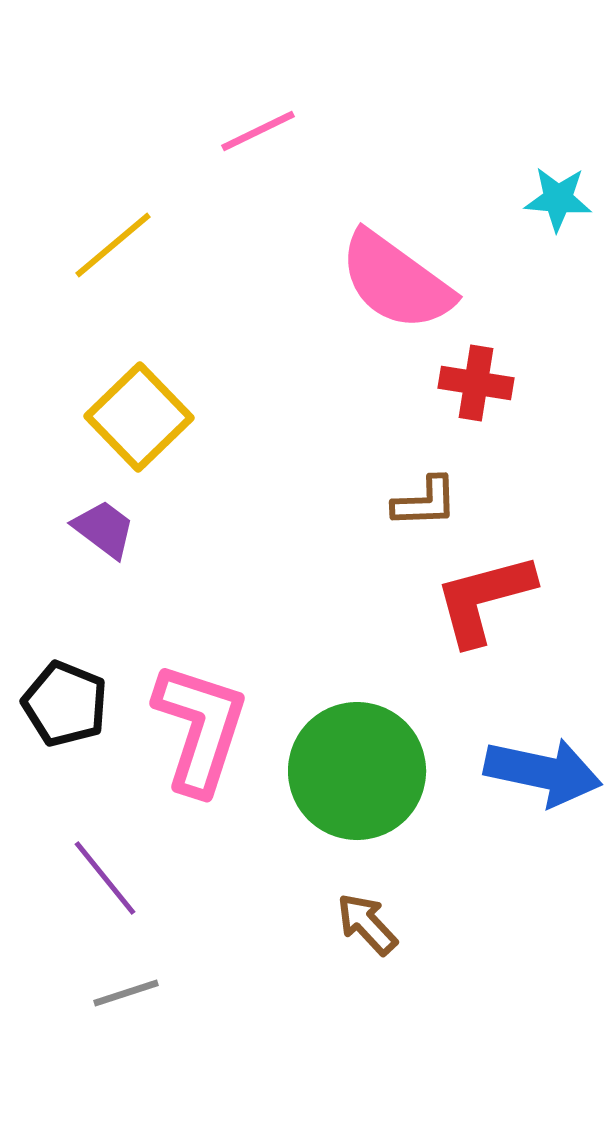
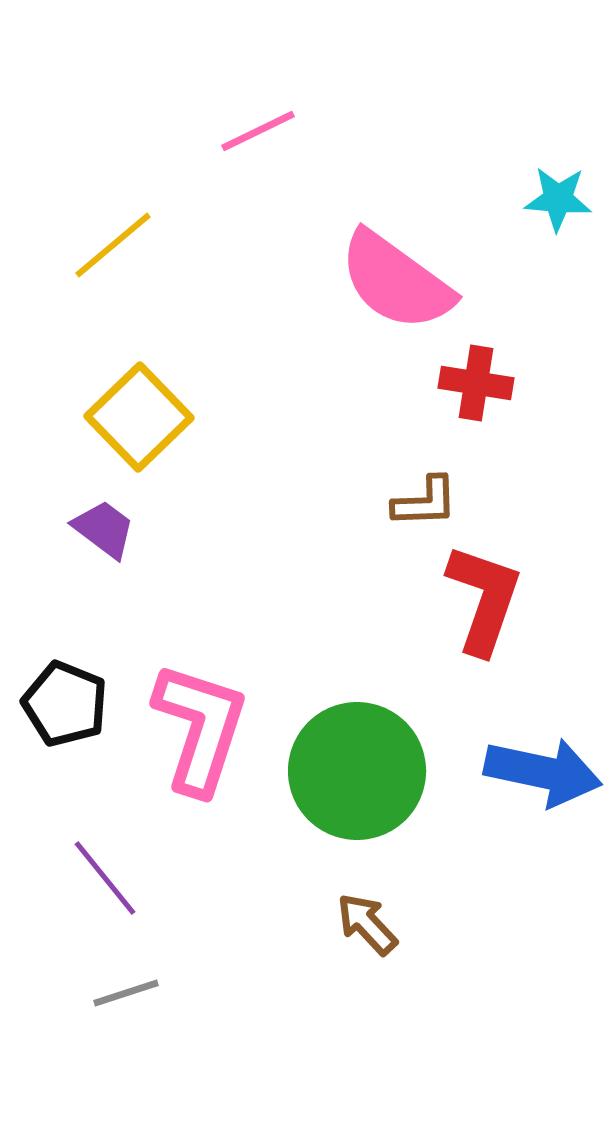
red L-shape: rotated 124 degrees clockwise
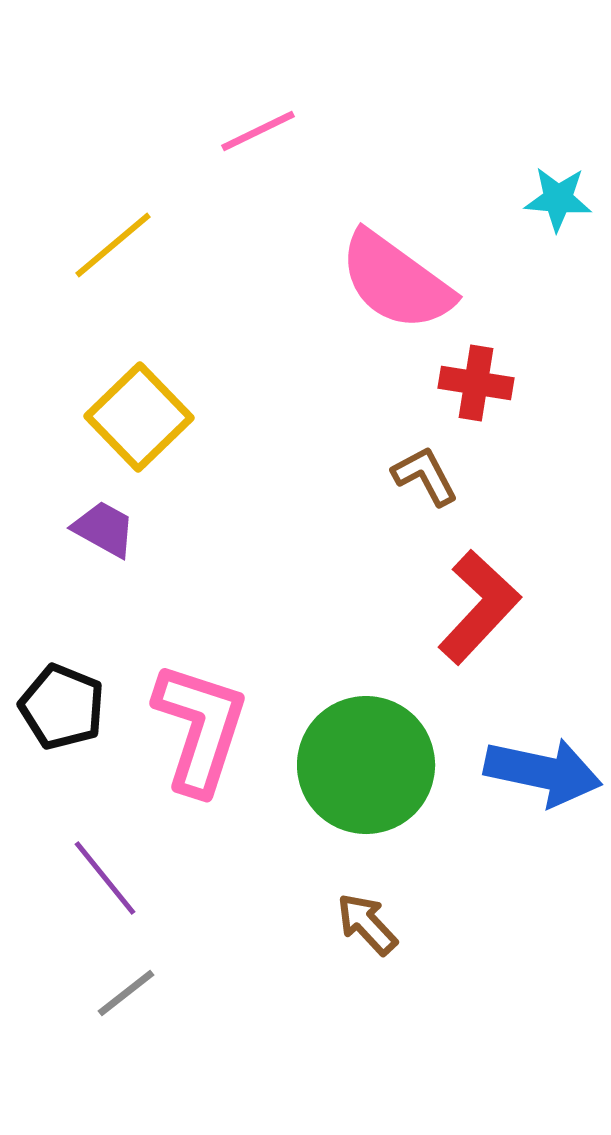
brown L-shape: moved 26 px up; rotated 116 degrees counterclockwise
purple trapezoid: rotated 8 degrees counterclockwise
red L-shape: moved 5 px left, 8 px down; rotated 24 degrees clockwise
black pentagon: moved 3 px left, 3 px down
green circle: moved 9 px right, 6 px up
gray line: rotated 20 degrees counterclockwise
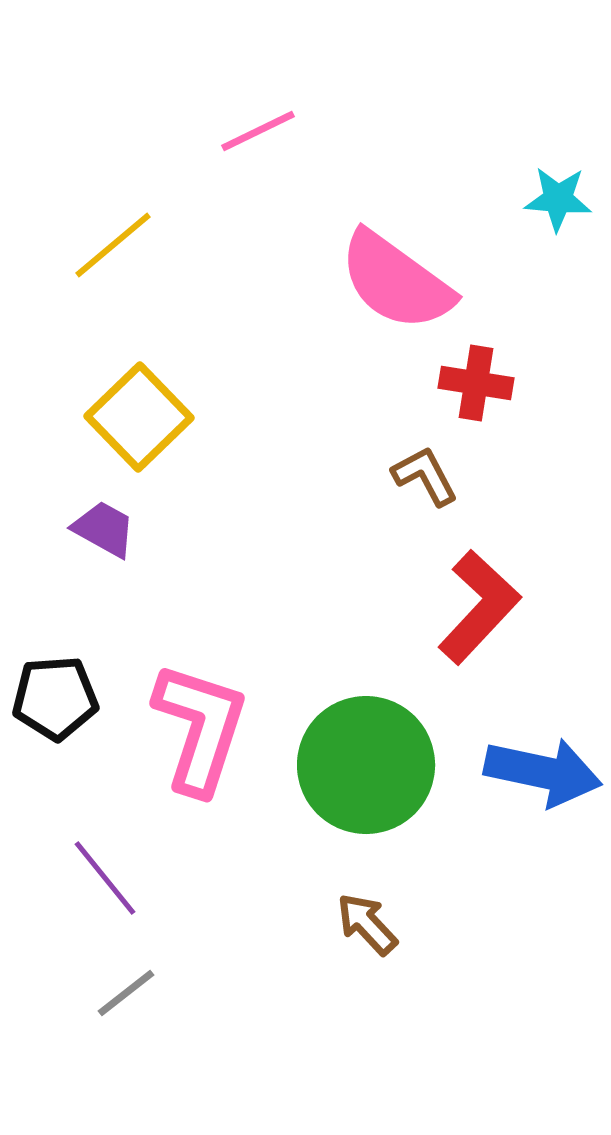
black pentagon: moved 7 px left, 9 px up; rotated 26 degrees counterclockwise
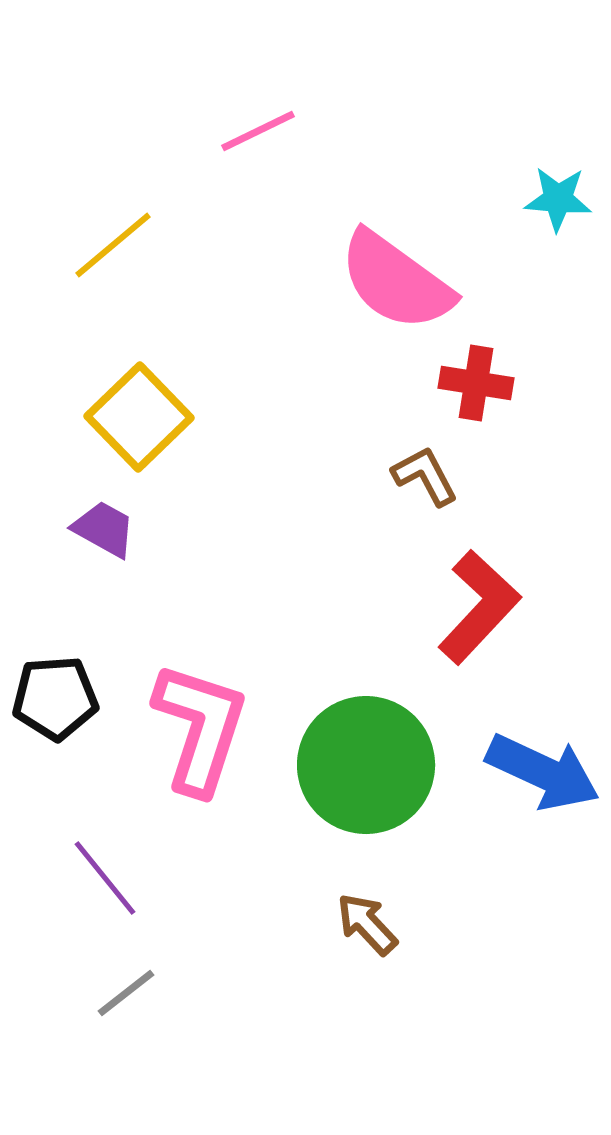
blue arrow: rotated 13 degrees clockwise
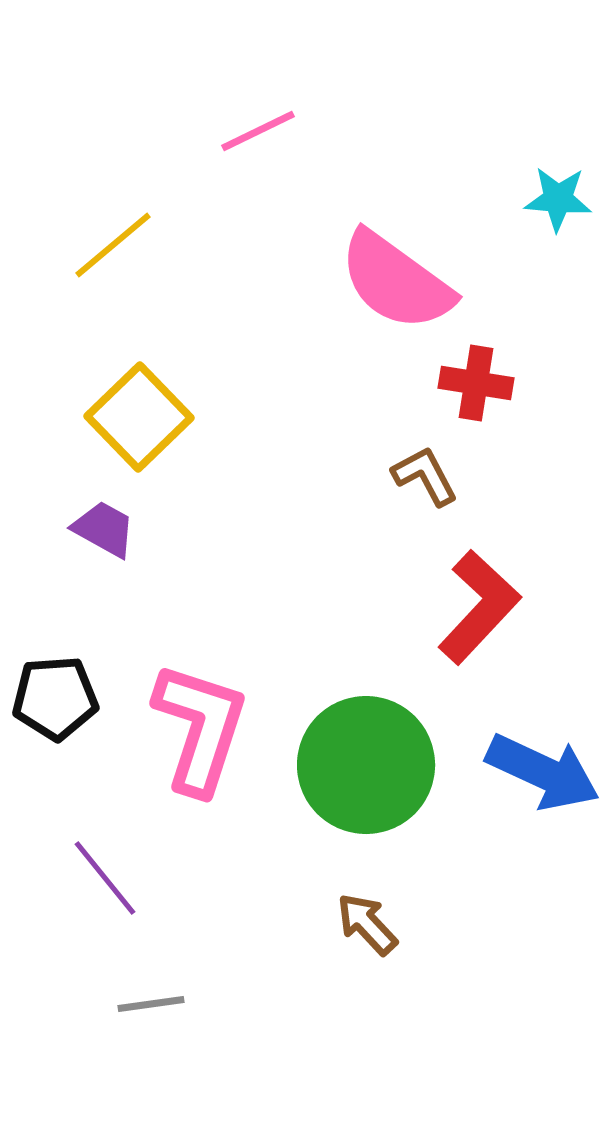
gray line: moved 25 px right, 11 px down; rotated 30 degrees clockwise
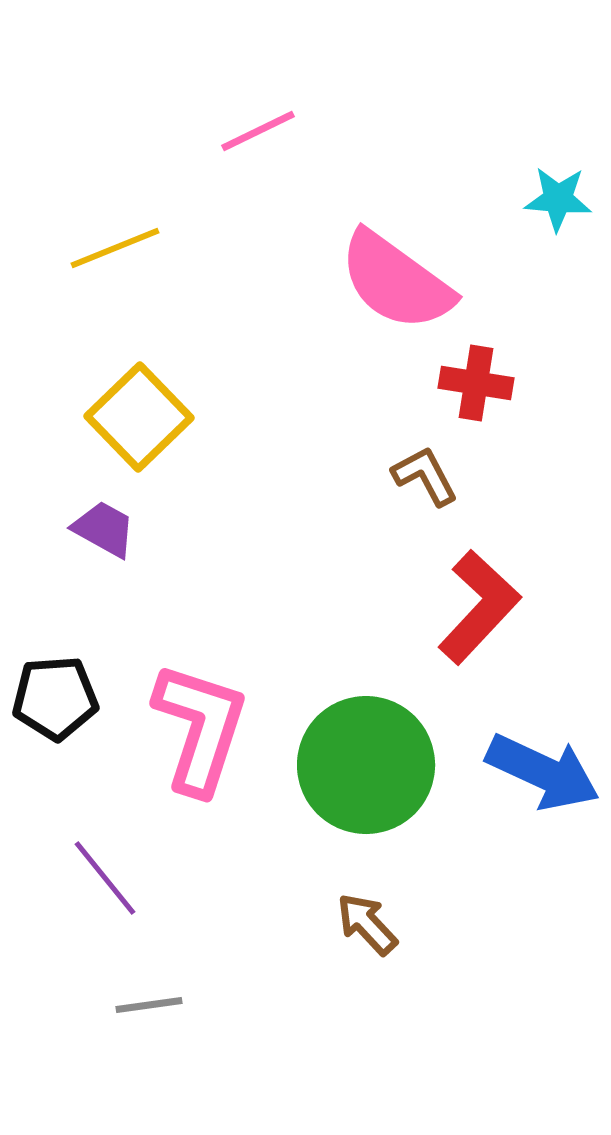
yellow line: moved 2 px right, 3 px down; rotated 18 degrees clockwise
gray line: moved 2 px left, 1 px down
